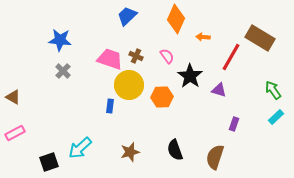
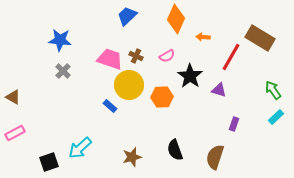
pink semicircle: rotated 98 degrees clockwise
blue rectangle: rotated 56 degrees counterclockwise
brown star: moved 2 px right, 5 px down
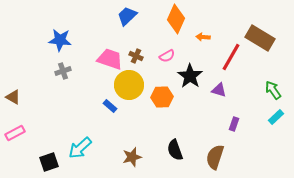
gray cross: rotated 28 degrees clockwise
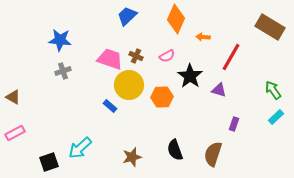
brown rectangle: moved 10 px right, 11 px up
brown semicircle: moved 2 px left, 3 px up
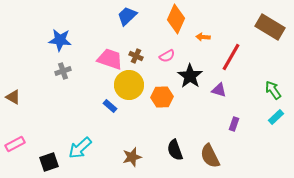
pink rectangle: moved 11 px down
brown semicircle: moved 3 px left, 2 px down; rotated 45 degrees counterclockwise
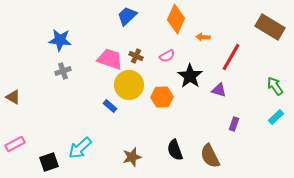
green arrow: moved 2 px right, 4 px up
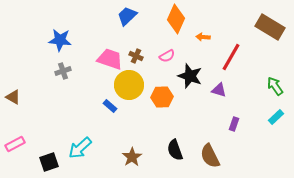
black star: rotated 15 degrees counterclockwise
brown star: rotated 18 degrees counterclockwise
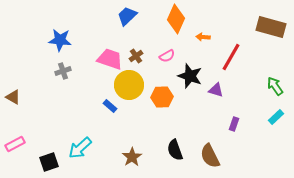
brown rectangle: moved 1 px right; rotated 16 degrees counterclockwise
brown cross: rotated 32 degrees clockwise
purple triangle: moved 3 px left
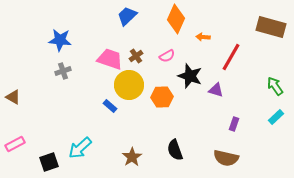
brown semicircle: moved 16 px right, 2 px down; rotated 50 degrees counterclockwise
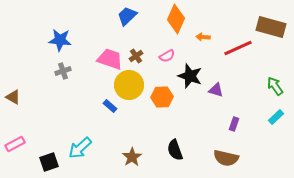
red line: moved 7 px right, 9 px up; rotated 36 degrees clockwise
